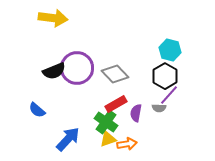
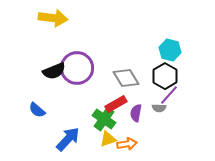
gray diamond: moved 11 px right, 4 px down; rotated 12 degrees clockwise
green cross: moved 2 px left, 3 px up
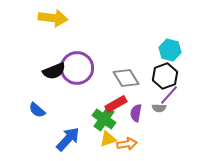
black hexagon: rotated 10 degrees clockwise
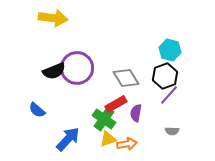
gray semicircle: moved 13 px right, 23 px down
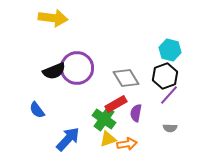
blue semicircle: rotated 12 degrees clockwise
gray semicircle: moved 2 px left, 3 px up
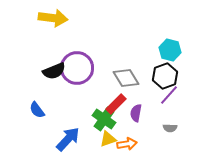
red rectangle: rotated 15 degrees counterclockwise
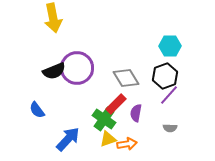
yellow arrow: rotated 72 degrees clockwise
cyan hexagon: moved 4 px up; rotated 15 degrees counterclockwise
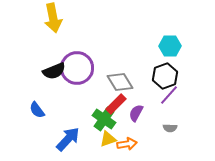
gray diamond: moved 6 px left, 4 px down
purple semicircle: rotated 18 degrees clockwise
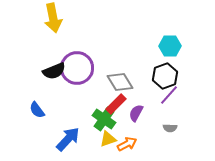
orange arrow: rotated 18 degrees counterclockwise
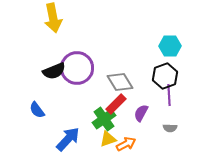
purple line: rotated 45 degrees counterclockwise
purple semicircle: moved 5 px right
green cross: rotated 20 degrees clockwise
orange arrow: moved 1 px left
